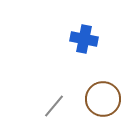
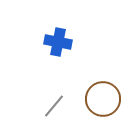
blue cross: moved 26 px left, 3 px down
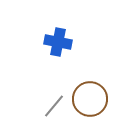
brown circle: moved 13 px left
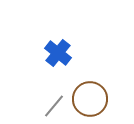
blue cross: moved 11 px down; rotated 28 degrees clockwise
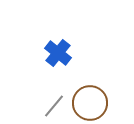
brown circle: moved 4 px down
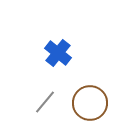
gray line: moved 9 px left, 4 px up
